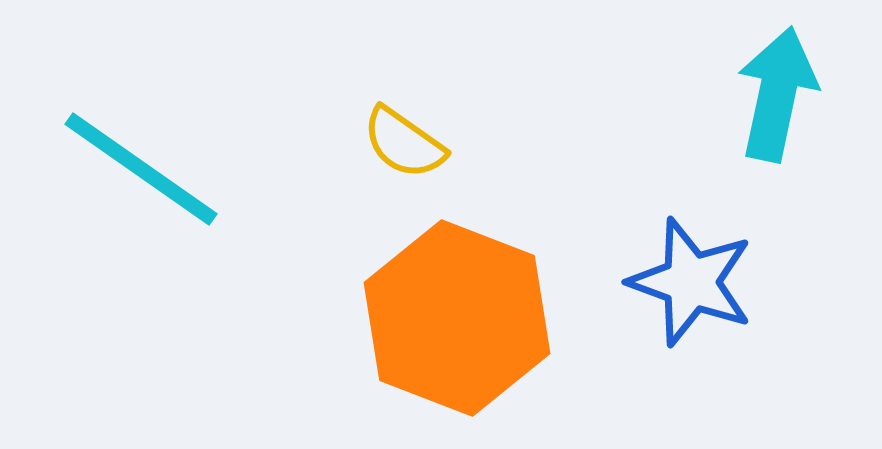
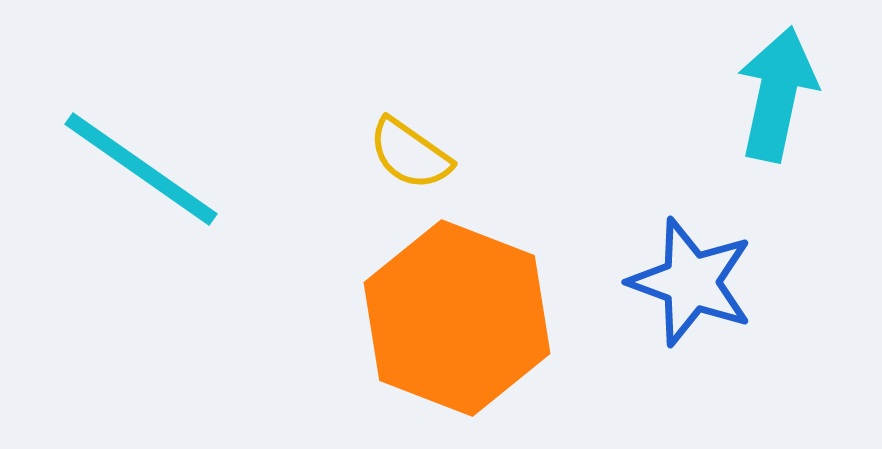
yellow semicircle: moved 6 px right, 11 px down
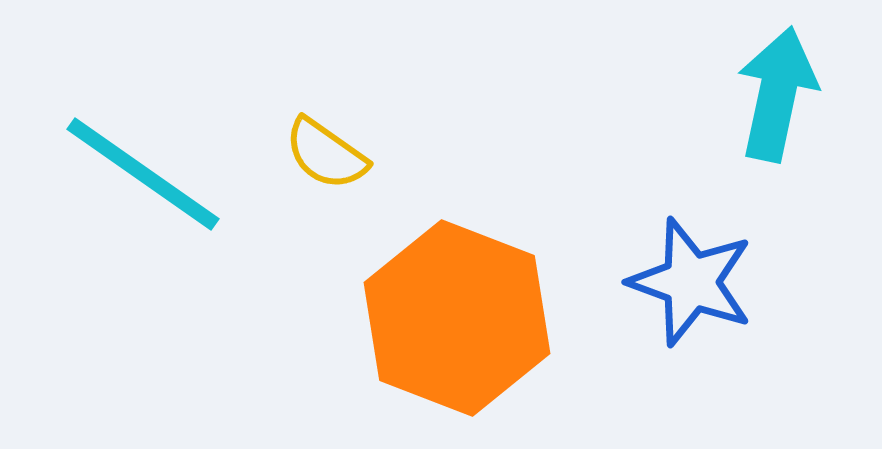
yellow semicircle: moved 84 px left
cyan line: moved 2 px right, 5 px down
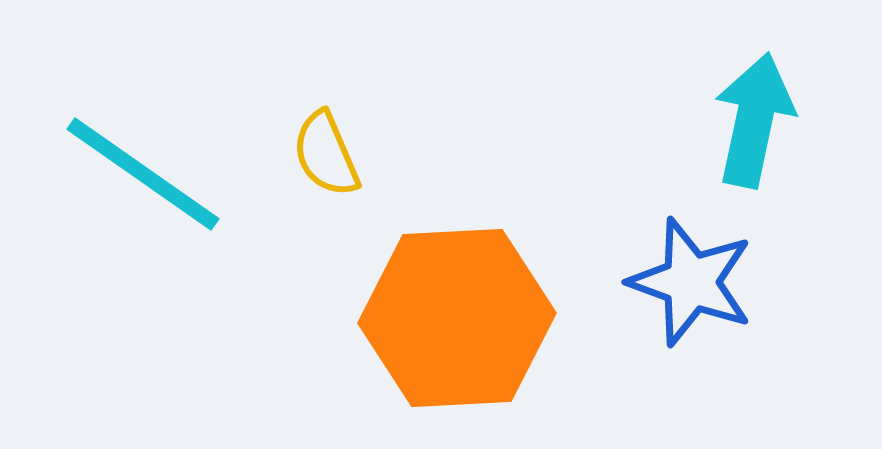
cyan arrow: moved 23 px left, 26 px down
yellow semicircle: rotated 32 degrees clockwise
orange hexagon: rotated 24 degrees counterclockwise
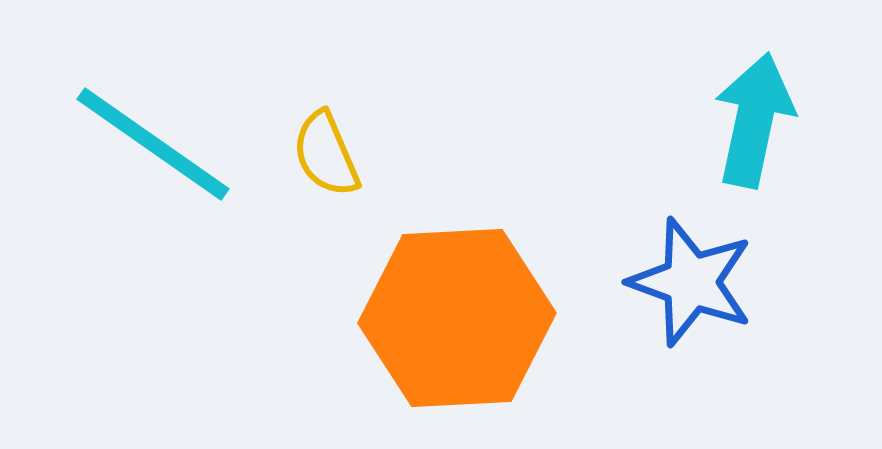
cyan line: moved 10 px right, 30 px up
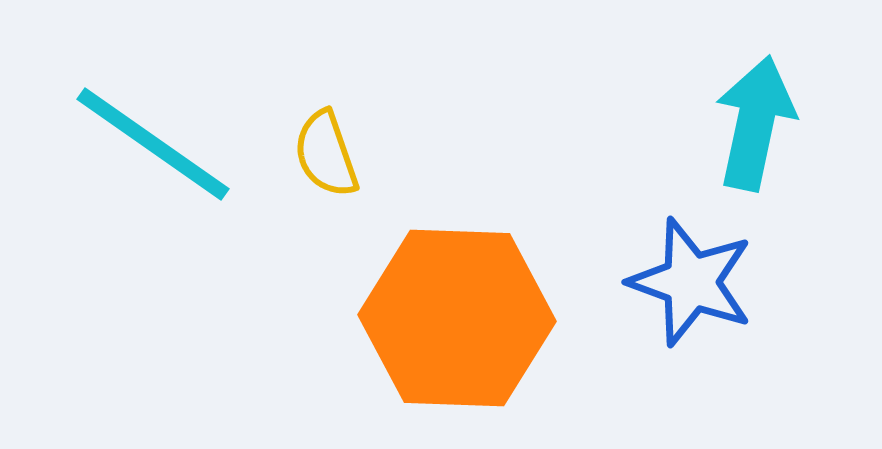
cyan arrow: moved 1 px right, 3 px down
yellow semicircle: rotated 4 degrees clockwise
orange hexagon: rotated 5 degrees clockwise
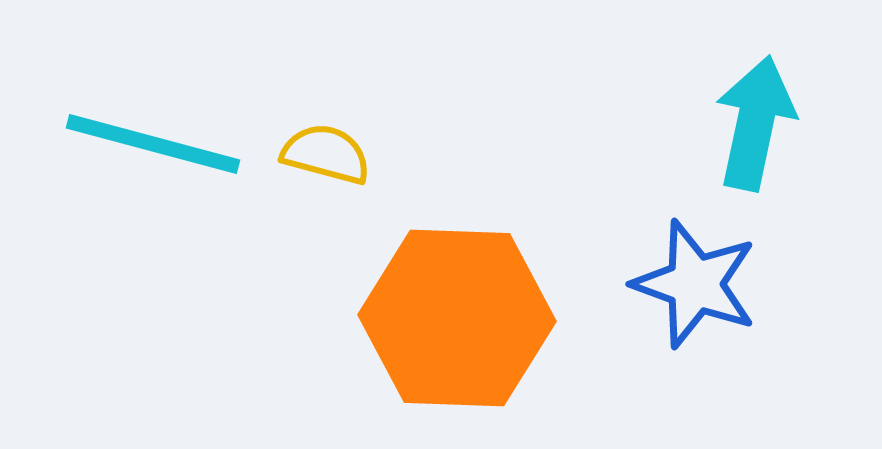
cyan line: rotated 20 degrees counterclockwise
yellow semicircle: rotated 124 degrees clockwise
blue star: moved 4 px right, 2 px down
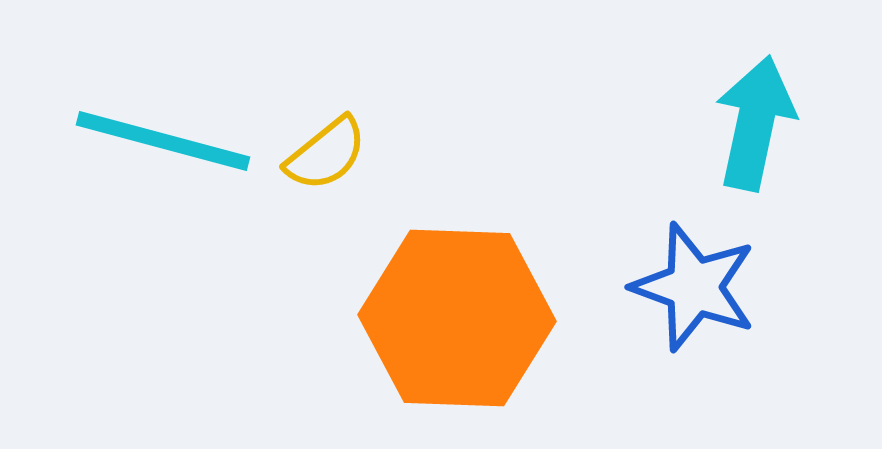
cyan line: moved 10 px right, 3 px up
yellow semicircle: rotated 126 degrees clockwise
blue star: moved 1 px left, 3 px down
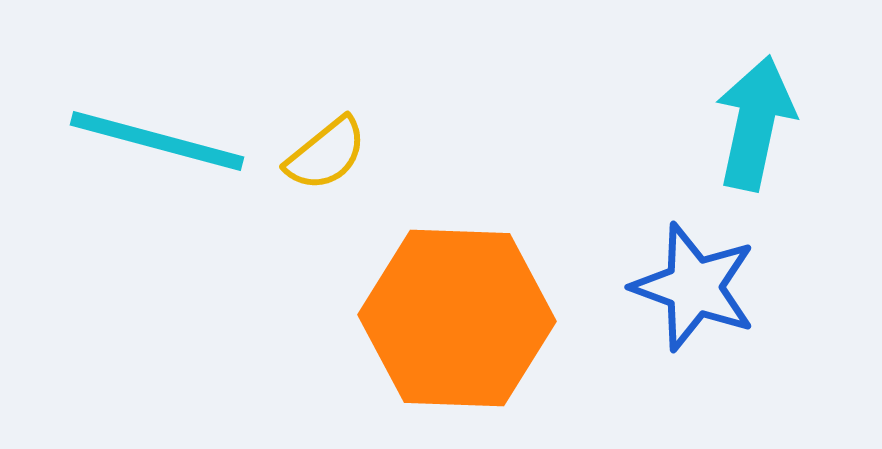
cyan line: moved 6 px left
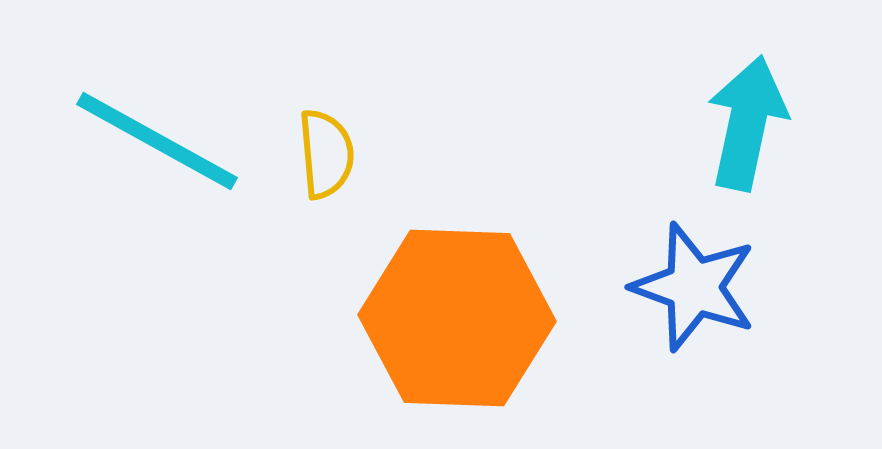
cyan arrow: moved 8 px left
cyan line: rotated 14 degrees clockwise
yellow semicircle: rotated 56 degrees counterclockwise
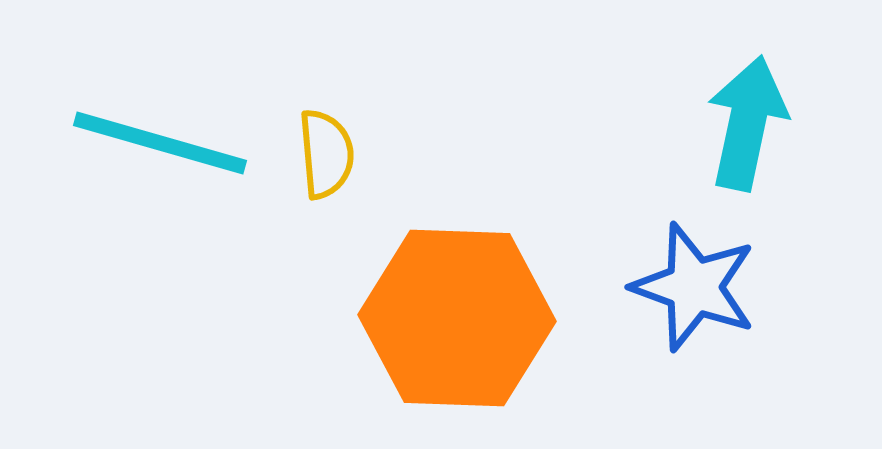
cyan line: moved 3 px right, 2 px down; rotated 13 degrees counterclockwise
